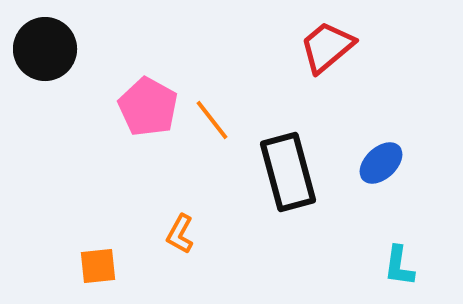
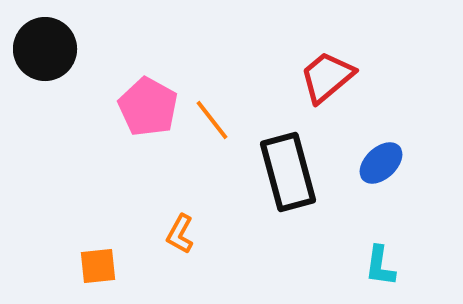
red trapezoid: moved 30 px down
cyan L-shape: moved 19 px left
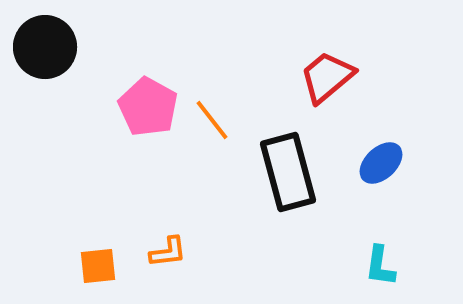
black circle: moved 2 px up
orange L-shape: moved 12 px left, 18 px down; rotated 126 degrees counterclockwise
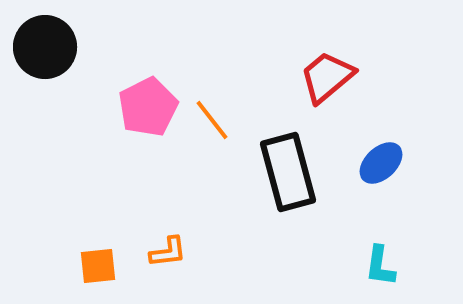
pink pentagon: rotated 16 degrees clockwise
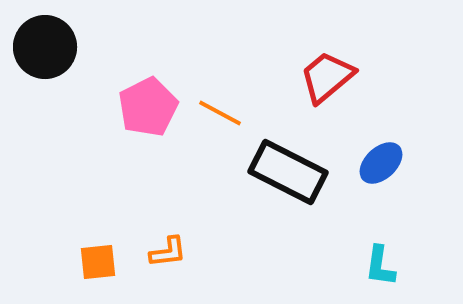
orange line: moved 8 px right, 7 px up; rotated 24 degrees counterclockwise
black rectangle: rotated 48 degrees counterclockwise
orange square: moved 4 px up
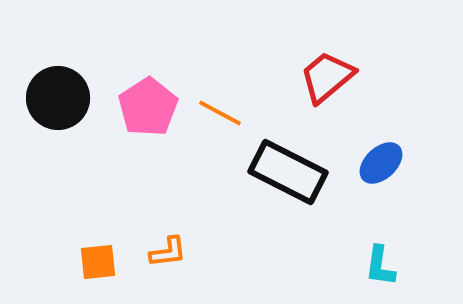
black circle: moved 13 px right, 51 px down
pink pentagon: rotated 6 degrees counterclockwise
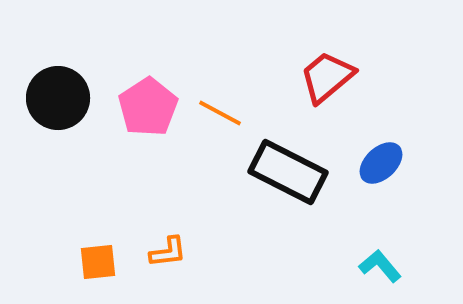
cyan L-shape: rotated 132 degrees clockwise
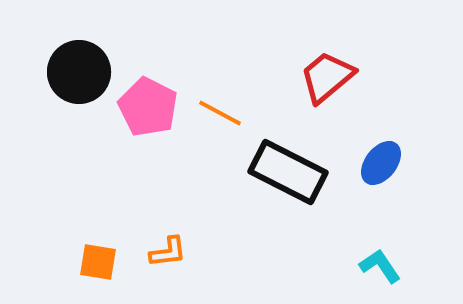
black circle: moved 21 px right, 26 px up
pink pentagon: rotated 12 degrees counterclockwise
blue ellipse: rotated 9 degrees counterclockwise
orange square: rotated 15 degrees clockwise
cyan L-shape: rotated 6 degrees clockwise
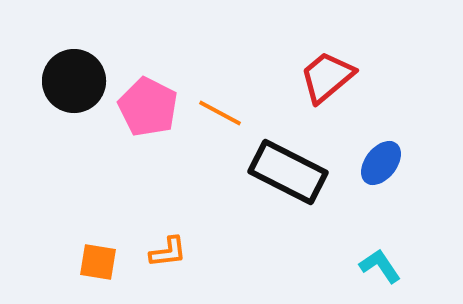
black circle: moved 5 px left, 9 px down
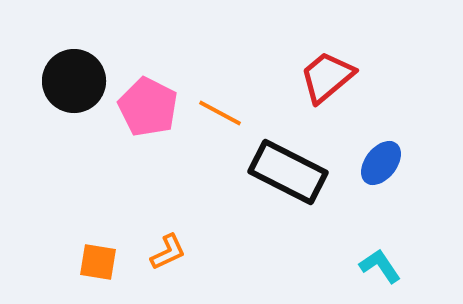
orange L-shape: rotated 18 degrees counterclockwise
